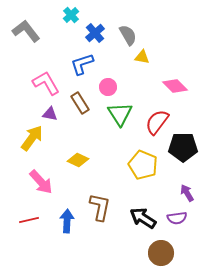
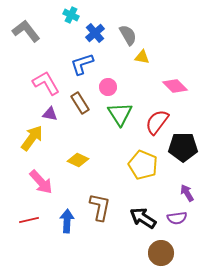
cyan cross: rotated 21 degrees counterclockwise
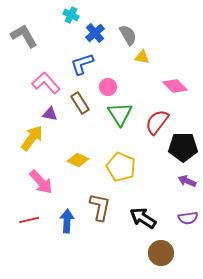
gray L-shape: moved 2 px left, 5 px down; rotated 8 degrees clockwise
pink L-shape: rotated 12 degrees counterclockwise
yellow pentagon: moved 22 px left, 2 px down
purple arrow: moved 12 px up; rotated 36 degrees counterclockwise
purple semicircle: moved 11 px right
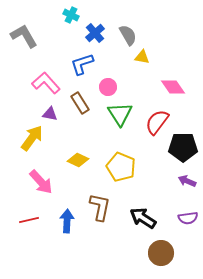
pink diamond: moved 2 px left, 1 px down; rotated 10 degrees clockwise
